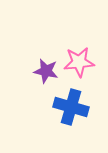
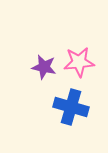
purple star: moved 2 px left, 4 px up
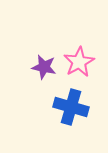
pink star: rotated 24 degrees counterclockwise
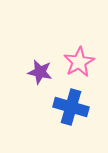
purple star: moved 4 px left, 5 px down
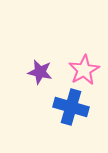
pink star: moved 5 px right, 8 px down
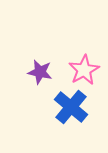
blue cross: rotated 24 degrees clockwise
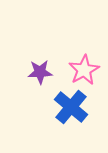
purple star: rotated 15 degrees counterclockwise
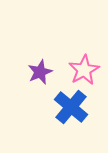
purple star: rotated 20 degrees counterclockwise
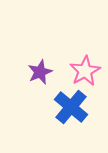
pink star: moved 1 px right, 1 px down
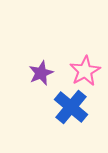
purple star: moved 1 px right, 1 px down
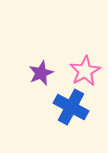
blue cross: rotated 12 degrees counterclockwise
